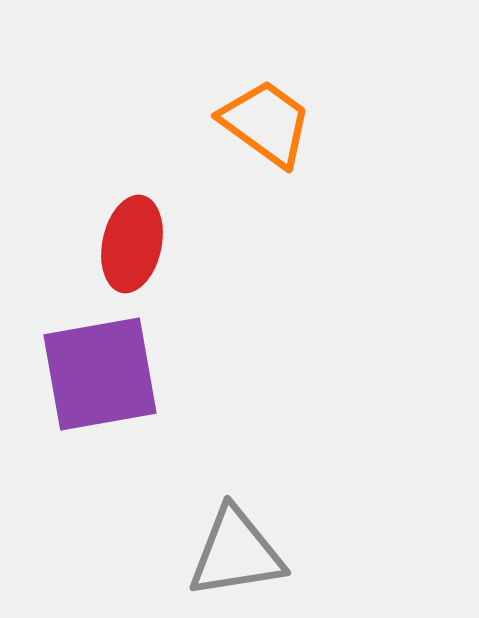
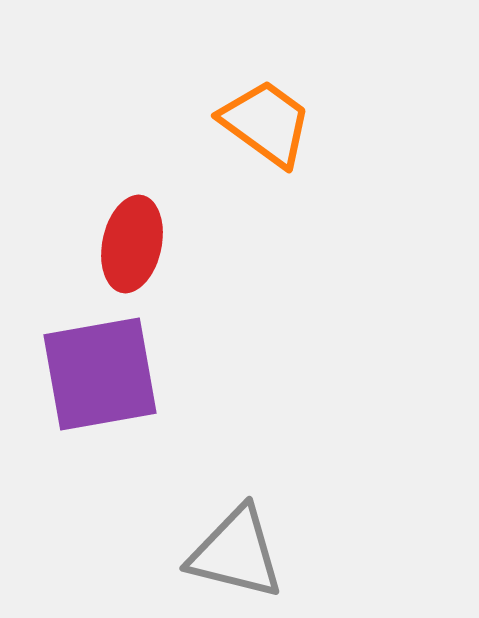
gray triangle: rotated 23 degrees clockwise
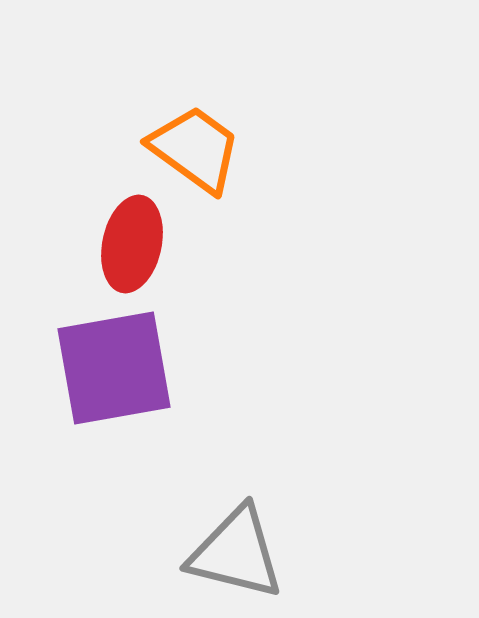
orange trapezoid: moved 71 px left, 26 px down
purple square: moved 14 px right, 6 px up
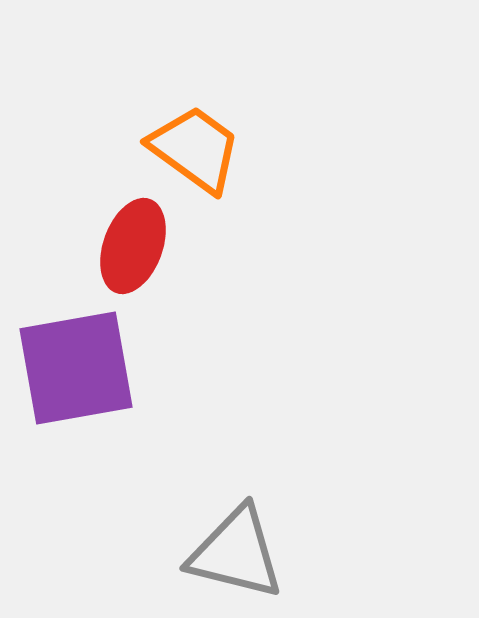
red ellipse: moved 1 px right, 2 px down; rotated 8 degrees clockwise
purple square: moved 38 px left
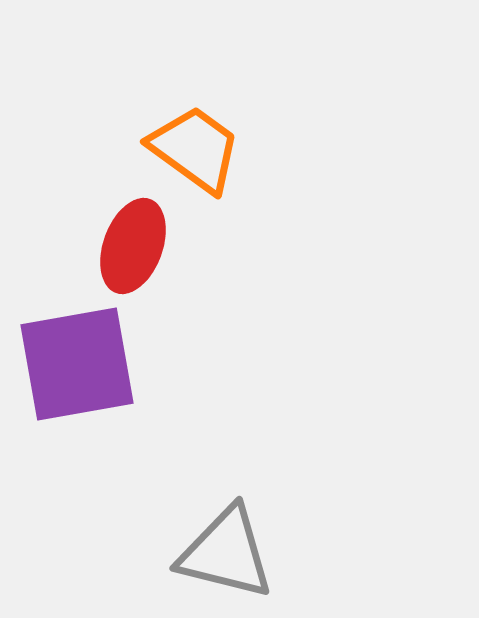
purple square: moved 1 px right, 4 px up
gray triangle: moved 10 px left
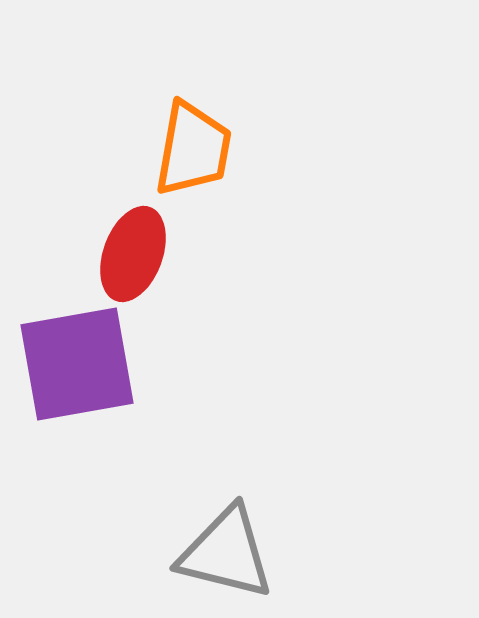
orange trapezoid: moved 2 px left; rotated 64 degrees clockwise
red ellipse: moved 8 px down
